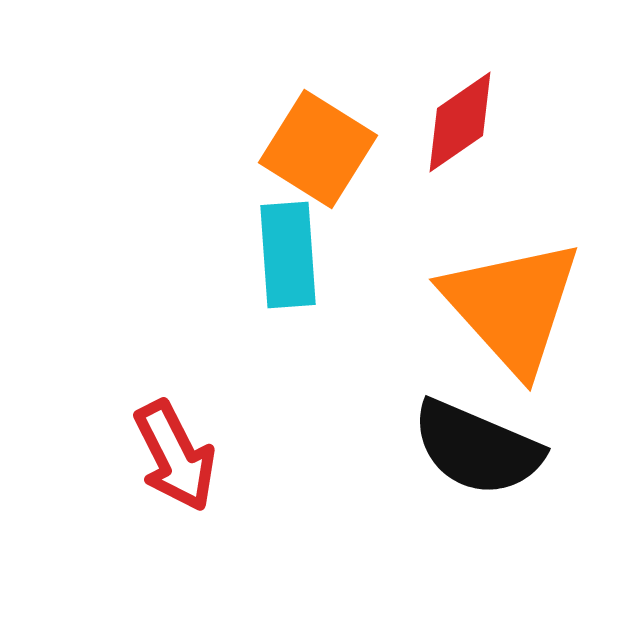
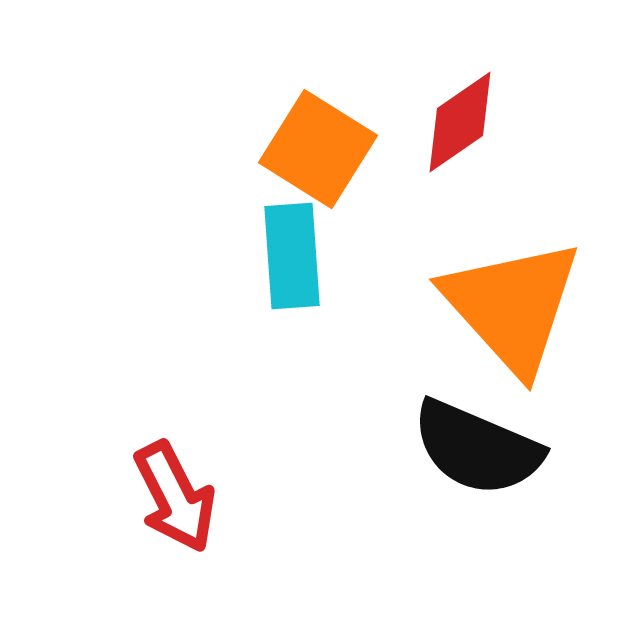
cyan rectangle: moved 4 px right, 1 px down
red arrow: moved 41 px down
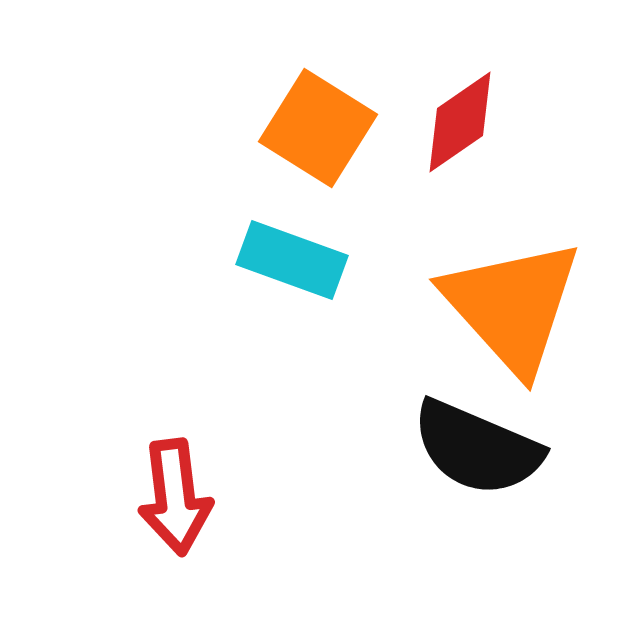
orange square: moved 21 px up
cyan rectangle: moved 4 px down; rotated 66 degrees counterclockwise
red arrow: rotated 20 degrees clockwise
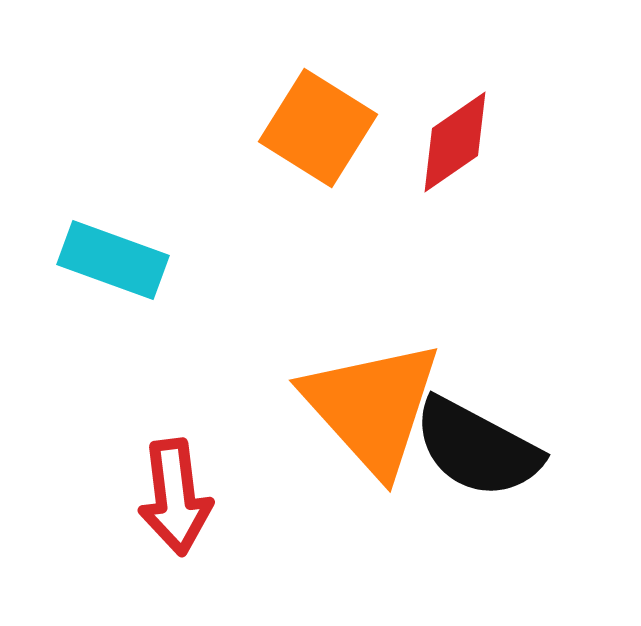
red diamond: moved 5 px left, 20 px down
cyan rectangle: moved 179 px left
orange triangle: moved 140 px left, 101 px down
black semicircle: rotated 5 degrees clockwise
